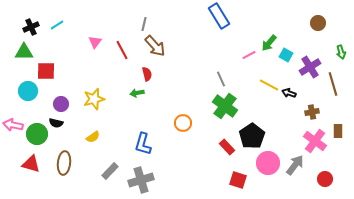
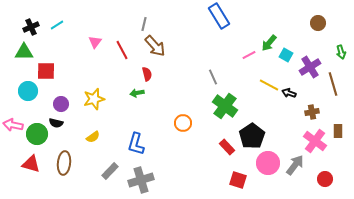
gray line at (221, 79): moved 8 px left, 2 px up
blue L-shape at (143, 144): moved 7 px left
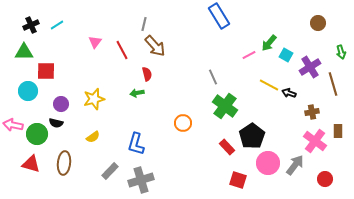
black cross at (31, 27): moved 2 px up
